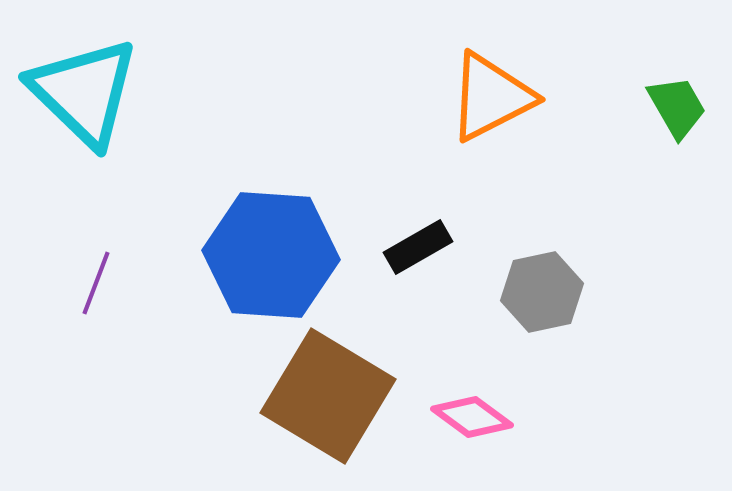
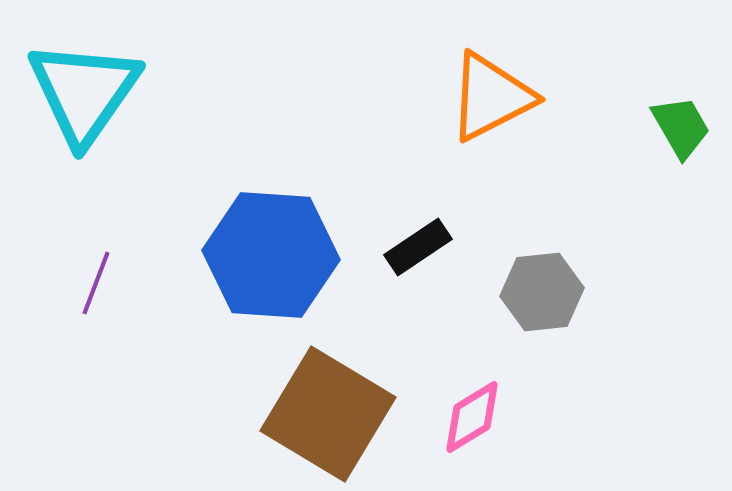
cyan triangle: rotated 21 degrees clockwise
green trapezoid: moved 4 px right, 20 px down
black rectangle: rotated 4 degrees counterclockwise
gray hexagon: rotated 6 degrees clockwise
brown square: moved 18 px down
pink diamond: rotated 68 degrees counterclockwise
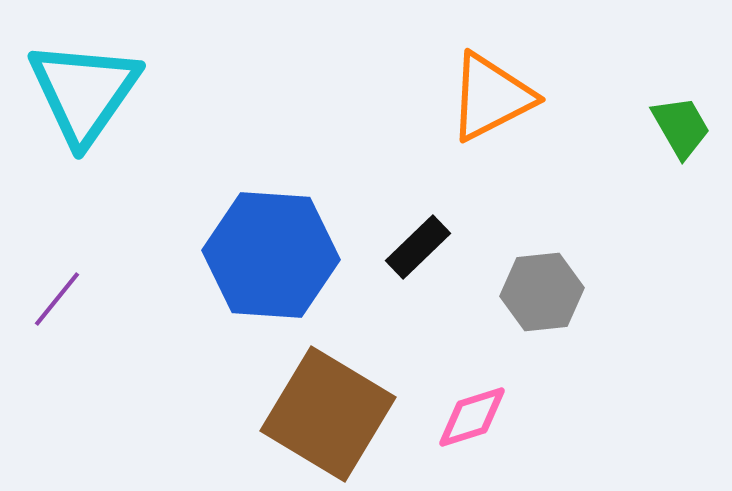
black rectangle: rotated 10 degrees counterclockwise
purple line: moved 39 px left, 16 px down; rotated 18 degrees clockwise
pink diamond: rotated 14 degrees clockwise
